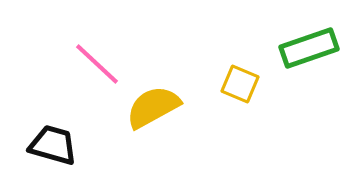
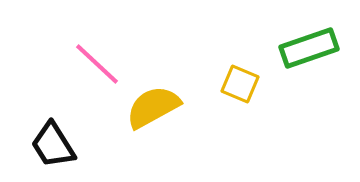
black trapezoid: rotated 138 degrees counterclockwise
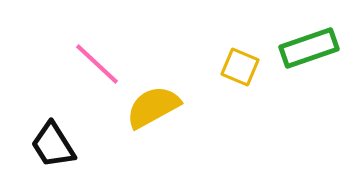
yellow square: moved 17 px up
